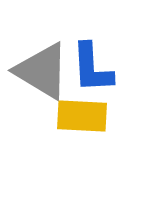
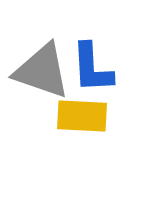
gray triangle: rotated 12 degrees counterclockwise
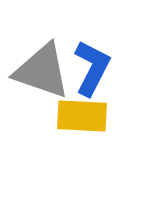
blue L-shape: rotated 150 degrees counterclockwise
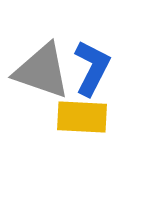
yellow rectangle: moved 1 px down
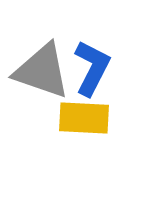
yellow rectangle: moved 2 px right, 1 px down
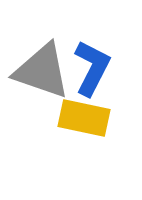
yellow rectangle: rotated 9 degrees clockwise
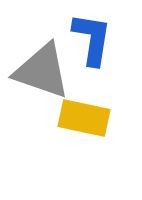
blue L-shape: moved 29 px up; rotated 18 degrees counterclockwise
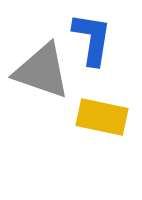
yellow rectangle: moved 18 px right, 1 px up
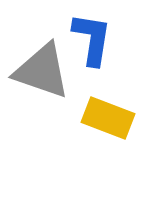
yellow rectangle: moved 6 px right, 1 px down; rotated 9 degrees clockwise
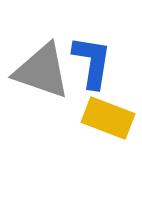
blue L-shape: moved 23 px down
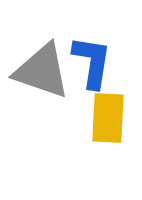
yellow rectangle: rotated 72 degrees clockwise
